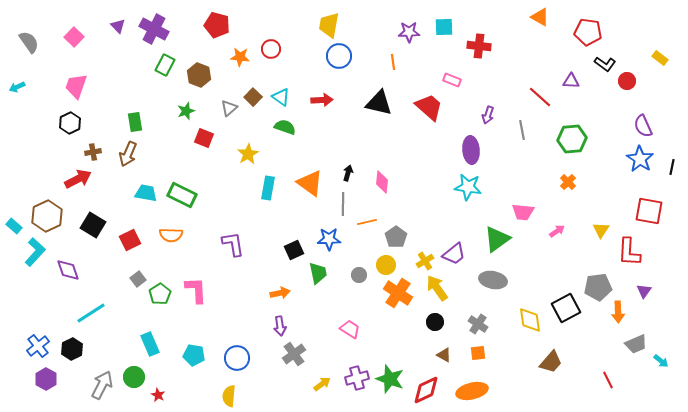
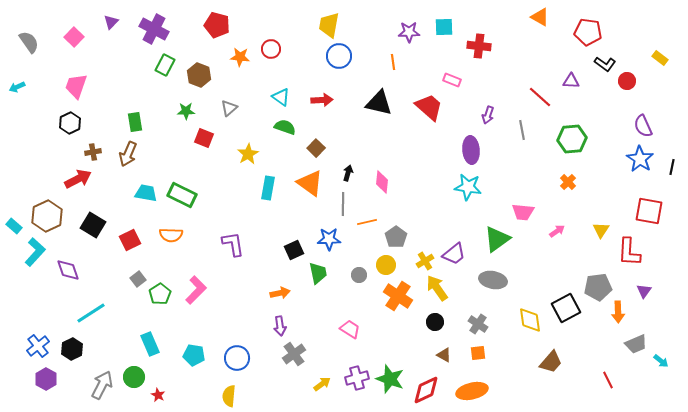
purple triangle at (118, 26): moved 7 px left, 4 px up; rotated 28 degrees clockwise
brown square at (253, 97): moved 63 px right, 51 px down
green star at (186, 111): rotated 18 degrees clockwise
pink L-shape at (196, 290): rotated 48 degrees clockwise
orange cross at (398, 293): moved 3 px down
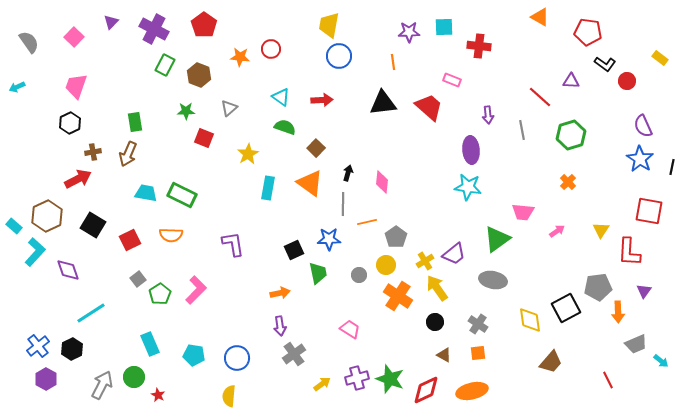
red pentagon at (217, 25): moved 13 px left; rotated 20 degrees clockwise
black triangle at (379, 103): moved 4 px right; rotated 20 degrees counterclockwise
purple arrow at (488, 115): rotated 24 degrees counterclockwise
green hexagon at (572, 139): moved 1 px left, 4 px up; rotated 12 degrees counterclockwise
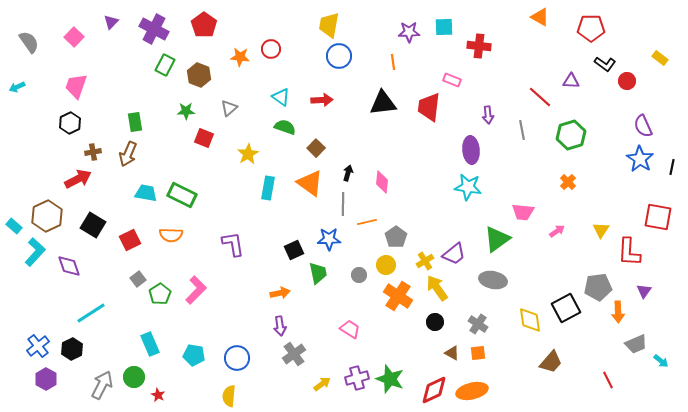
red pentagon at (588, 32): moved 3 px right, 4 px up; rotated 8 degrees counterclockwise
red trapezoid at (429, 107): rotated 124 degrees counterclockwise
red square at (649, 211): moved 9 px right, 6 px down
purple diamond at (68, 270): moved 1 px right, 4 px up
brown triangle at (444, 355): moved 8 px right, 2 px up
red diamond at (426, 390): moved 8 px right
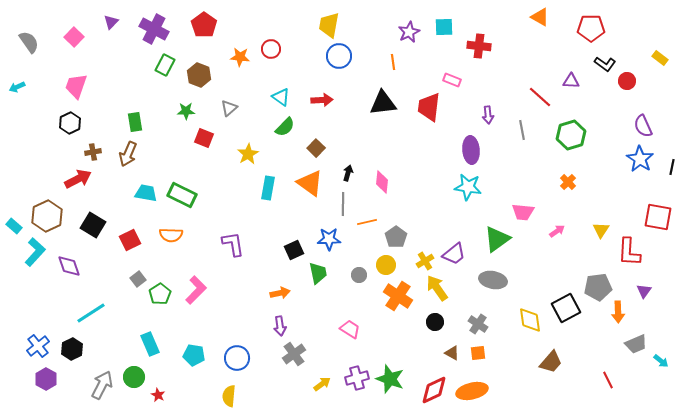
purple star at (409, 32): rotated 25 degrees counterclockwise
green semicircle at (285, 127): rotated 115 degrees clockwise
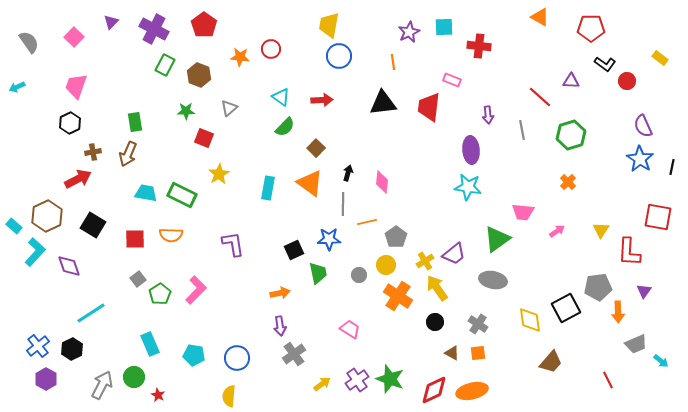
yellow star at (248, 154): moved 29 px left, 20 px down
red square at (130, 240): moved 5 px right, 1 px up; rotated 25 degrees clockwise
purple cross at (357, 378): moved 2 px down; rotated 20 degrees counterclockwise
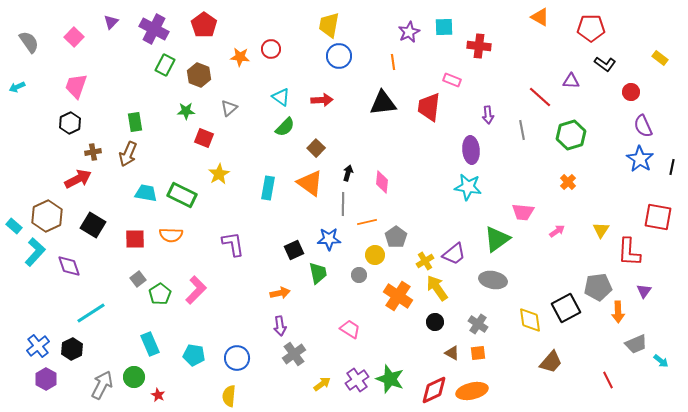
red circle at (627, 81): moved 4 px right, 11 px down
yellow circle at (386, 265): moved 11 px left, 10 px up
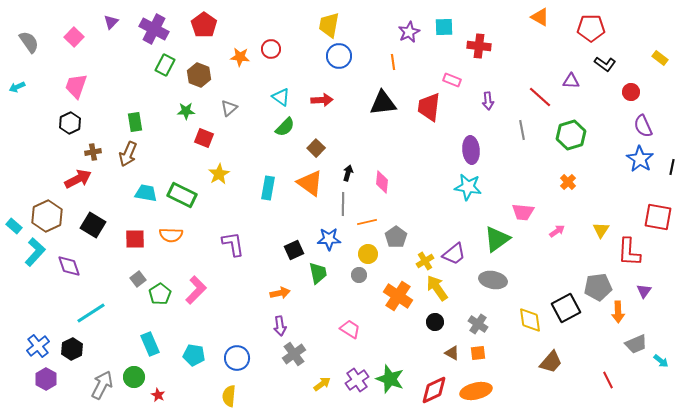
purple arrow at (488, 115): moved 14 px up
yellow circle at (375, 255): moved 7 px left, 1 px up
orange ellipse at (472, 391): moved 4 px right
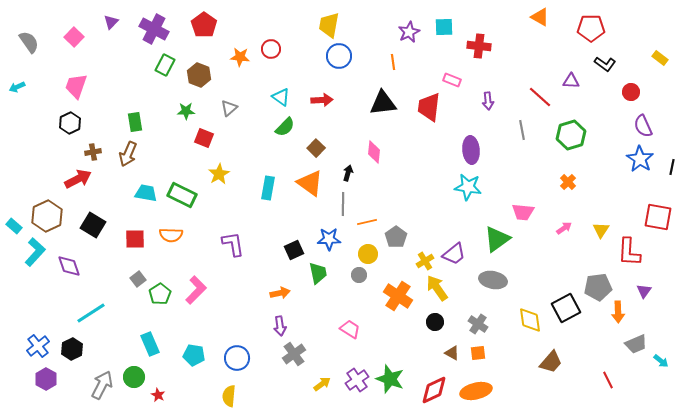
pink diamond at (382, 182): moved 8 px left, 30 px up
pink arrow at (557, 231): moved 7 px right, 3 px up
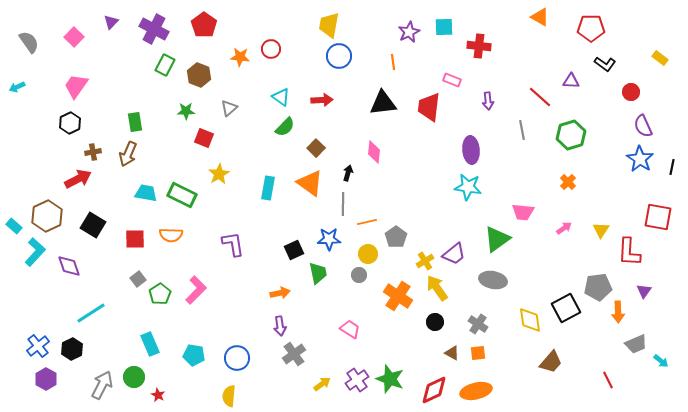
pink trapezoid at (76, 86): rotated 16 degrees clockwise
